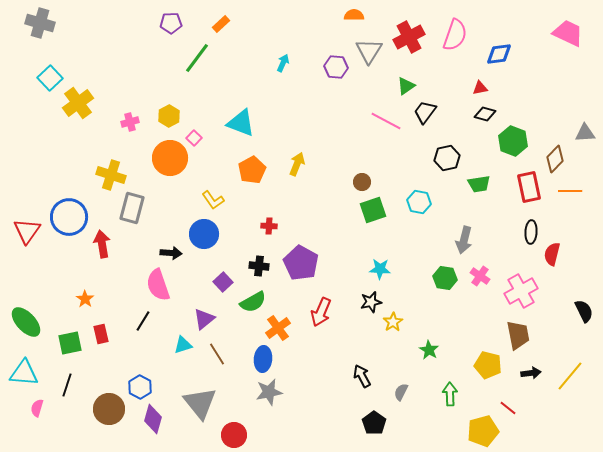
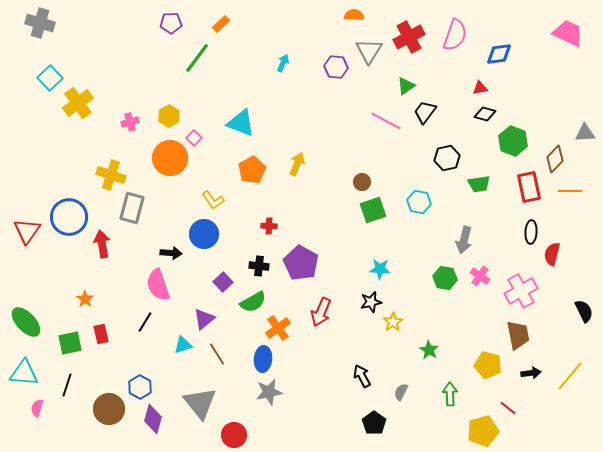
black line at (143, 321): moved 2 px right, 1 px down
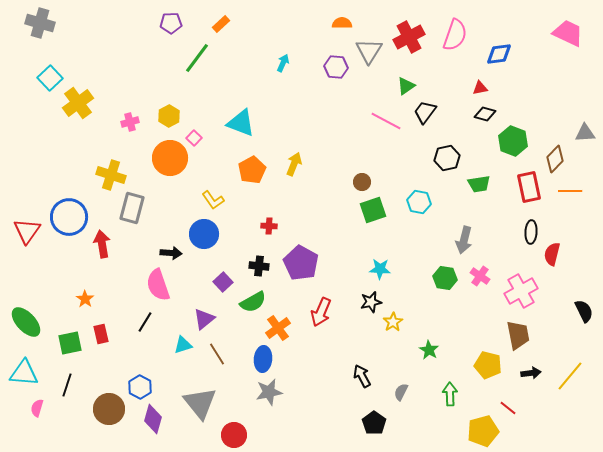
orange semicircle at (354, 15): moved 12 px left, 8 px down
yellow arrow at (297, 164): moved 3 px left
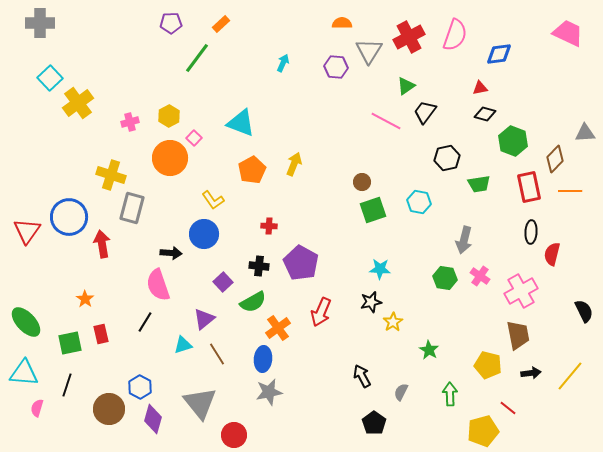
gray cross at (40, 23): rotated 16 degrees counterclockwise
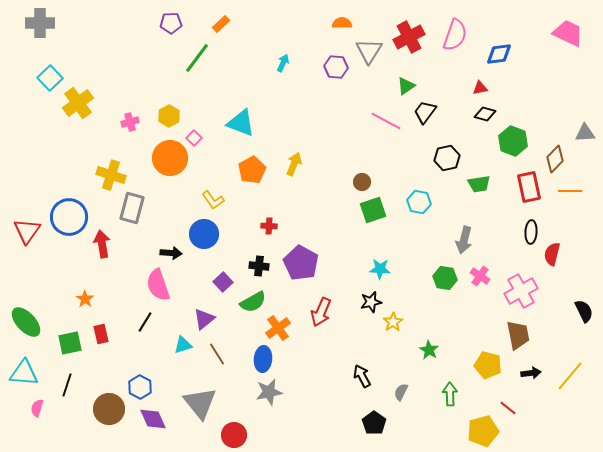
purple diamond at (153, 419): rotated 40 degrees counterclockwise
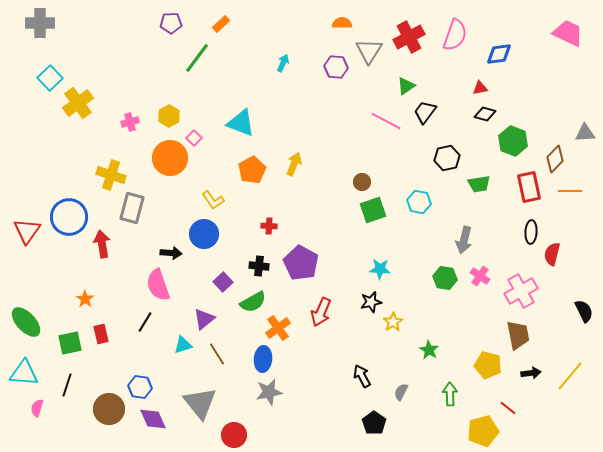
blue hexagon at (140, 387): rotated 20 degrees counterclockwise
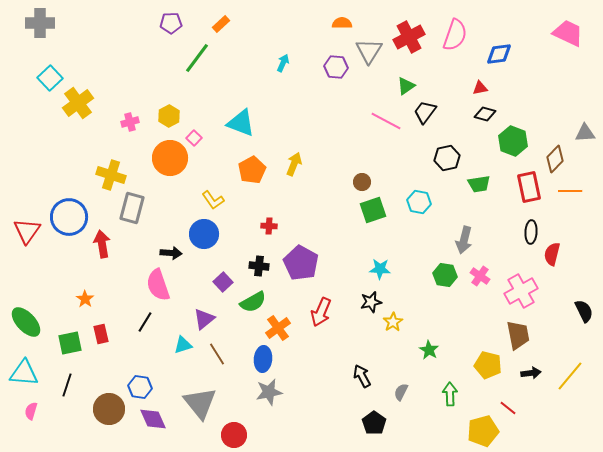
green hexagon at (445, 278): moved 3 px up
pink semicircle at (37, 408): moved 6 px left, 3 px down
